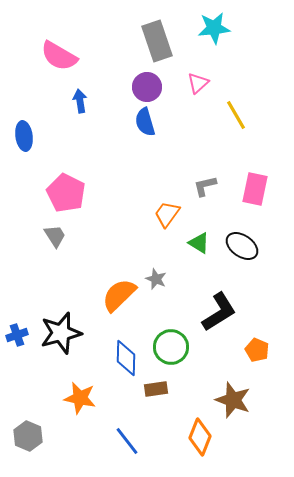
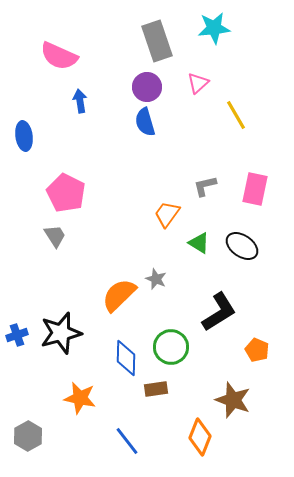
pink semicircle: rotated 6 degrees counterclockwise
gray hexagon: rotated 8 degrees clockwise
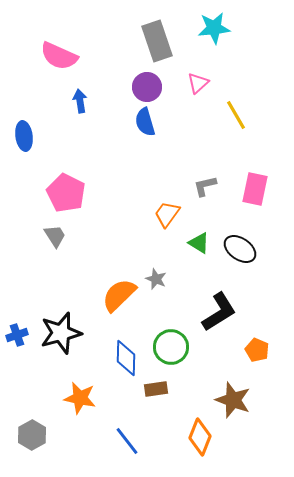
black ellipse: moved 2 px left, 3 px down
gray hexagon: moved 4 px right, 1 px up
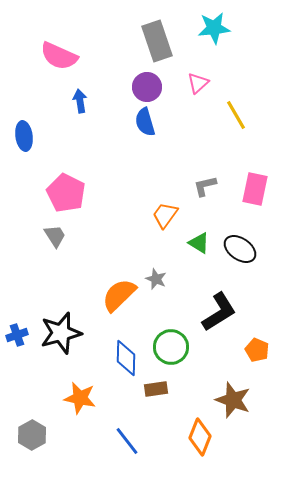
orange trapezoid: moved 2 px left, 1 px down
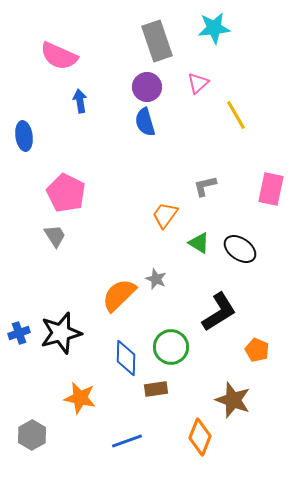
pink rectangle: moved 16 px right
blue cross: moved 2 px right, 2 px up
blue line: rotated 72 degrees counterclockwise
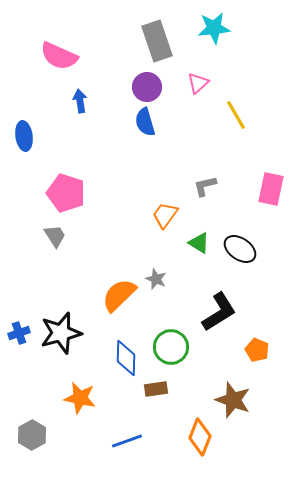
pink pentagon: rotated 9 degrees counterclockwise
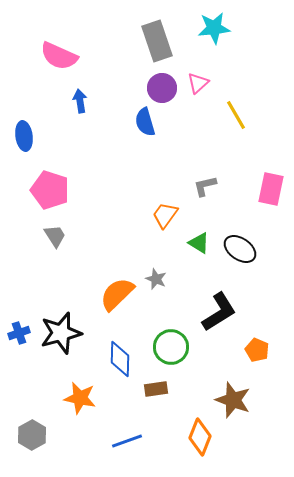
purple circle: moved 15 px right, 1 px down
pink pentagon: moved 16 px left, 3 px up
orange semicircle: moved 2 px left, 1 px up
blue diamond: moved 6 px left, 1 px down
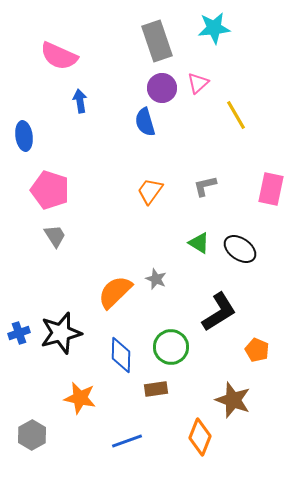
orange trapezoid: moved 15 px left, 24 px up
orange semicircle: moved 2 px left, 2 px up
blue diamond: moved 1 px right, 4 px up
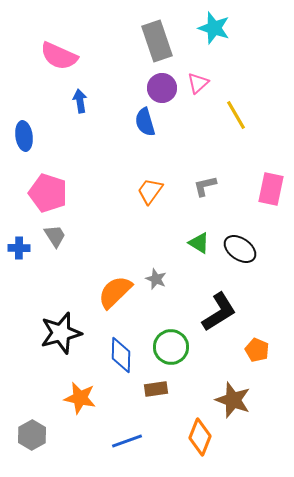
cyan star: rotated 24 degrees clockwise
pink pentagon: moved 2 px left, 3 px down
blue cross: moved 85 px up; rotated 20 degrees clockwise
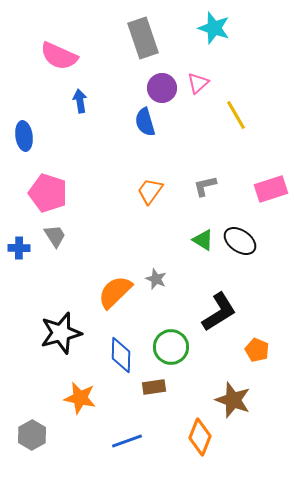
gray rectangle: moved 14 px left, 3 px up
pink rectangle: rotated 60 degrees clockwise
green triangle: moved 4 px right, 3 px up
black ellipse: moved 8 px up
brown rectangle: moved 2 px left, 2 px up
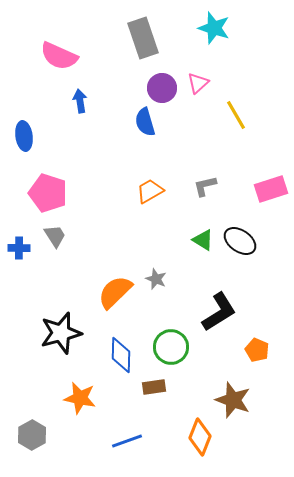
orange trapezoid: rotated 24 degrees clockwise
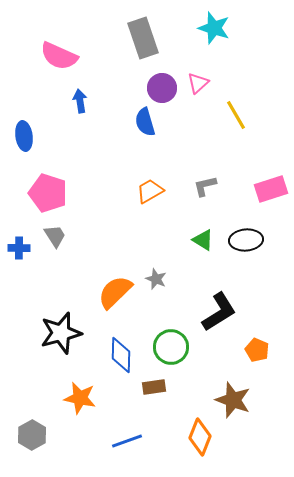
black ellipse: moved 6 px right, 1 px up; rotated 40 degrees counterclockwise
